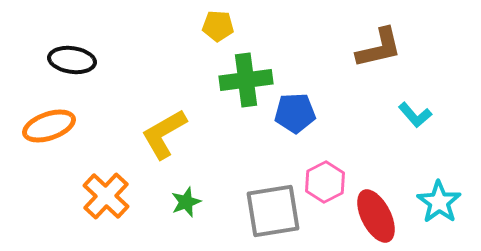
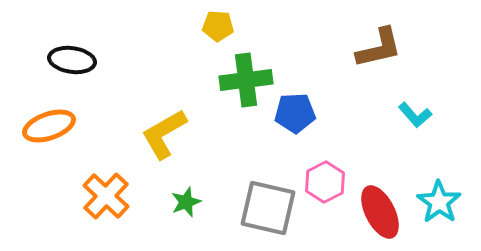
gray square: moved 5 px left, 3 px up; rotated 22 degrees clockwise
red ellipse: moved 4 px right, 4 px up
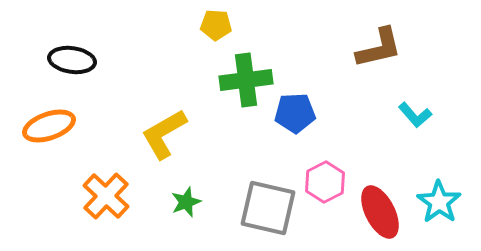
yellow pentagon: moved 2 px left, 1 px up
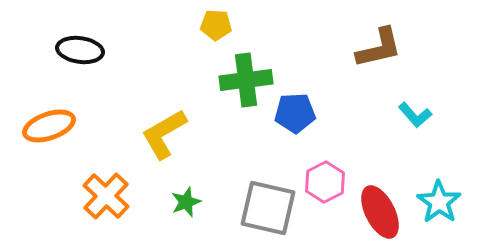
black ellipse: moved 8 px right, 10 px up
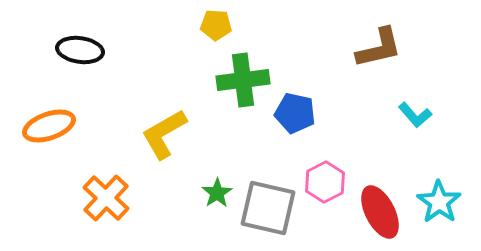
green cross: moved 3 px left
blue pentagon: rotated 15 degrees clockwise
orange cross: moved 2 px down
green star: moved 31 px right, 9 px up; rotated 12 degrees counterclockwise
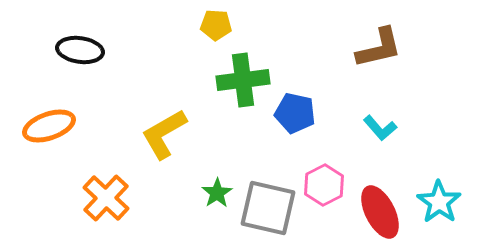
cyan L-shape: moved 35 px left, 13 px down
pink hexagon: moved 1 px left, 3 px down
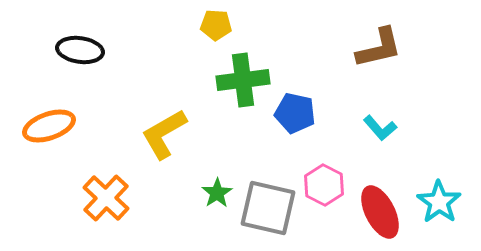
pink hexagon: rotated 6 degrees counterclockwise
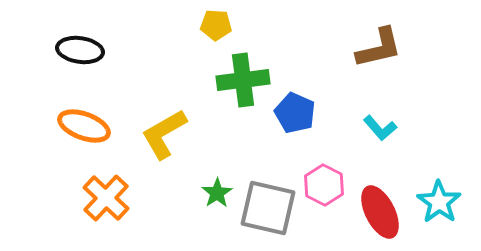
blue pentagon: rotated 12 degrees clockwise
orange ellipse: moved 35 px right; rotated 39 degrees clockwise
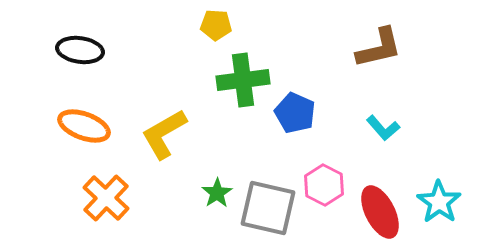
cyan L-shape: moved 3 px right
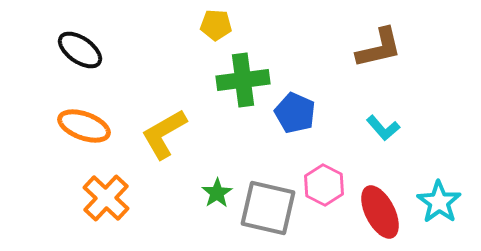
black ellipse: rotated 27 degrees clockwise
